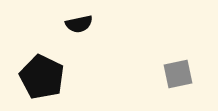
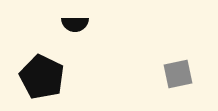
black semicircle: moved 4 px left; rotated 12 degrees clockwise
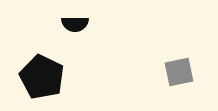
gray square: moved 1 px right, 2 px up
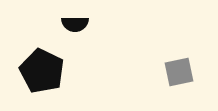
black pentagon: moved 6 px up
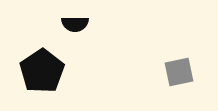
black pentagon: rotated 12 degrees clockwise
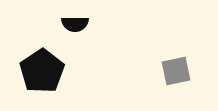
gray square: moved 3 px left, 1 px up
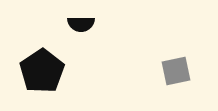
black semicircle: moved 6 px right
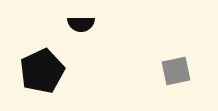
black pentagon: rotated 9 degrees clockwise
